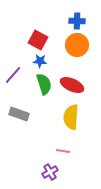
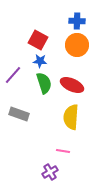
green semicircle: moved 1 px up
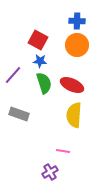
yellow semicircle: moved 3 px right, 2 px up
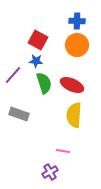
blue star: moved 4 px left
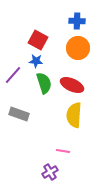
orange circle: moved 1 px right, 3 px down
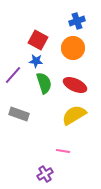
blue cross: rotated 21 degrees counterclockwise
orange circle: moved 5 px left
red ellipse: moved 3 px right
yellow semicircle: rotated 55 degrees clockwise
purple cross: moved 5 px left, 2 px down
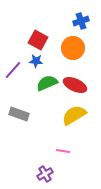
blue cross: moved 4 px right
purple line: moved 5 px up
green semicircle: moved 3 px right; rotated 95 degrees counterclockwise
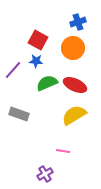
blue cross: moved 3 px left, 1 px down
